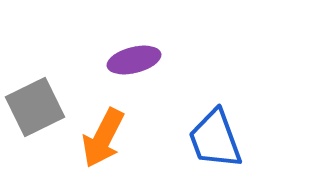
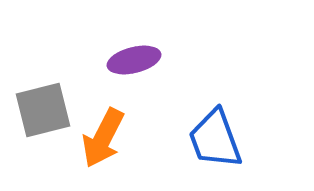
gray square: moved 8 px right, 3 px down; rotated 12 degrees clockwise
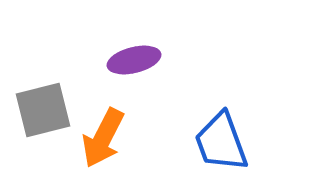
blue trapezoid: moved 6 px right, 3 px down
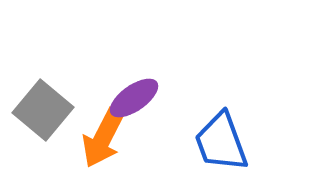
purple ellipse: moved 38 px down; rotated 21 degrees counterclockwise
gray square: rotated 36 degrees counterclockwise
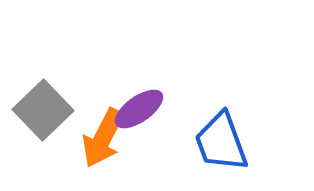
purple ellipse: moved 5 px right, 11 px down
gray square: rotated 6 degrees clockwise
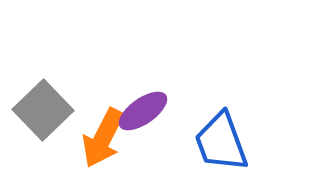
purple ellipse: moved 4 px right, 2 px down
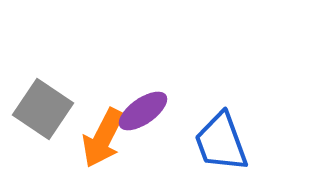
gray square: moved 1 px up; rotated 12 degrees counterclockwise
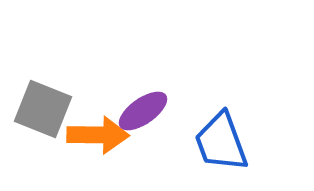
gray square: rotated 12 degrees counterclockwise
orange arrow: moved 5 px left, 3 px up; rotated 116 degrees counterclockwise
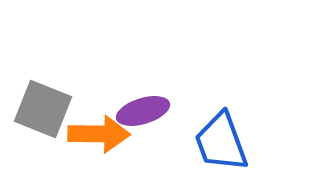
purple ellipse: rotated 18 degrees clockwise
orange arrow: moved 1 px right, 1 px up
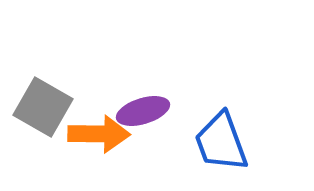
gray square: moved 2 px up; rotated 8 degrees clockwise
